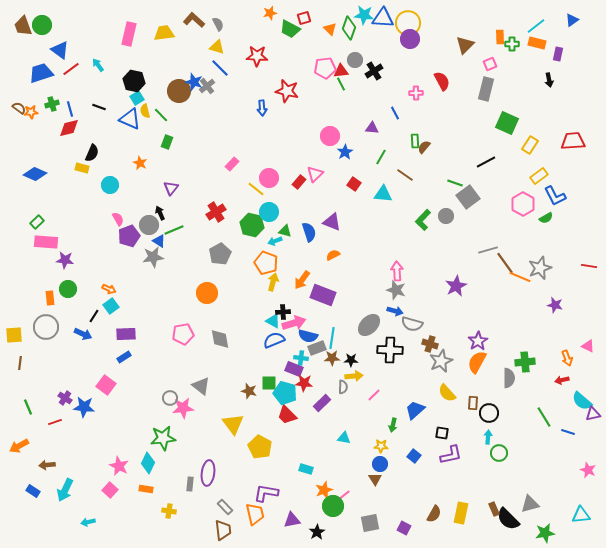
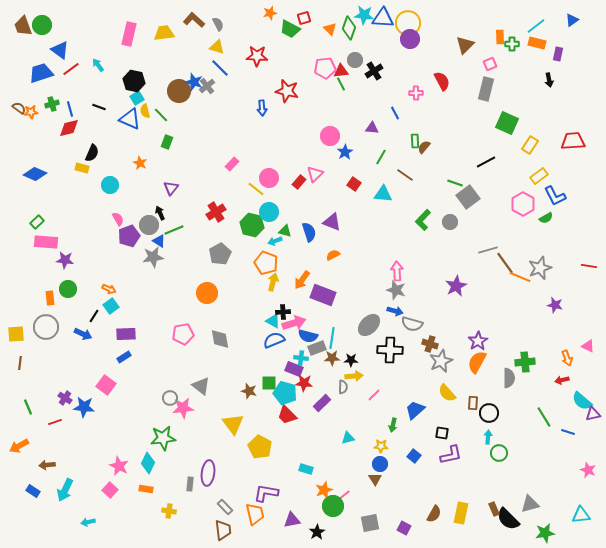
gray circle at (446, 216): moved 4 px right, 6 px down
yellow square at (14, 335): moved 2 px right, 1 px up
cyan triangle at (344, 438): moved 4 px right; rotated 24 degrees counterclockwise
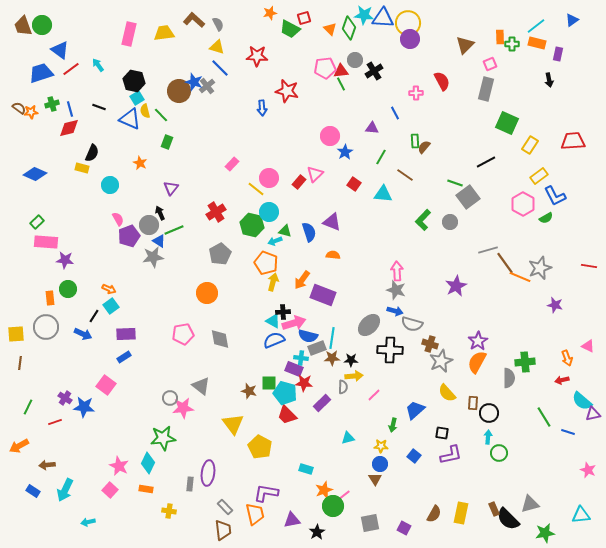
orange semicircle at (333, 255): rotated 32 degrees clockwise
green line at (28, 407): rotated 49 degrees clockwise
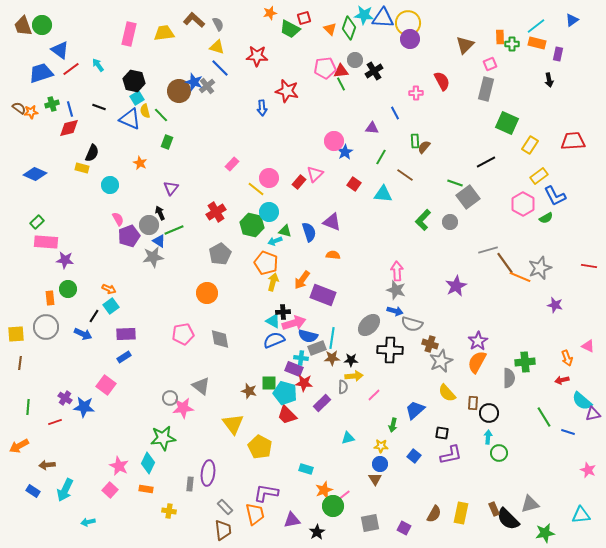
pink circle at (330, 136): moved 4 px right, 5 px down
green line at (28, 407): rotated 21 degrees counterclockwise
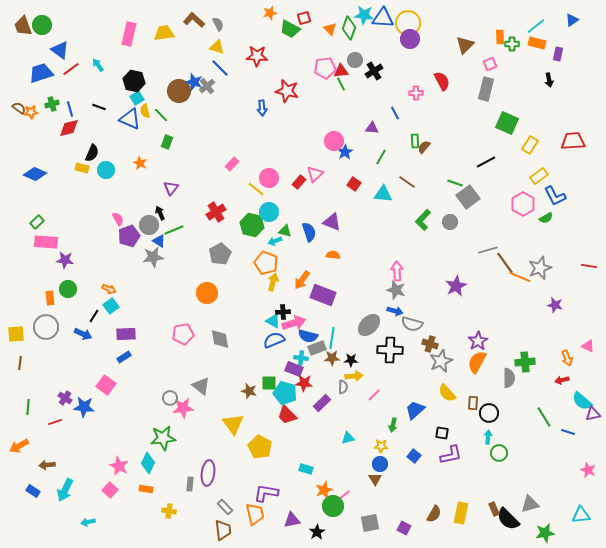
brown line at (405, 175): moved 2 px right, 7 px down
cyan circle at (110, 185): moved 4 px left, 15 px up
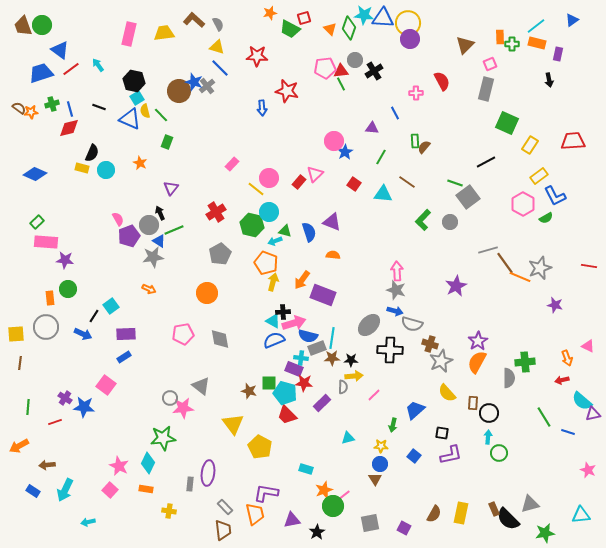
orange arrow at (109, 289): moved 40 px right
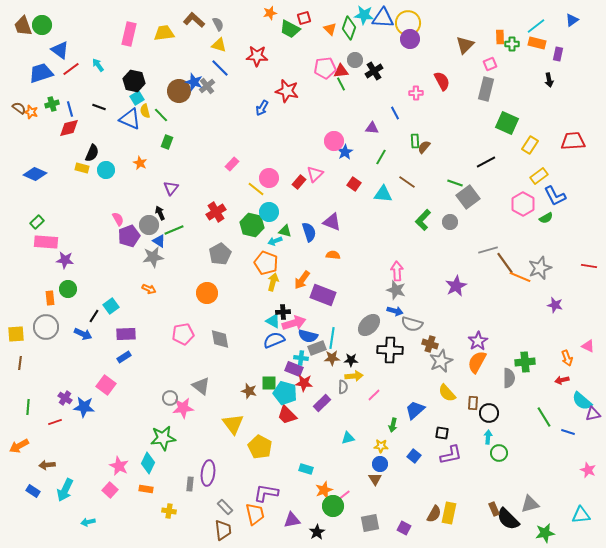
yellow triangle at (217, 47): moved 2 px right, 2 px up
blue arrow at (262, 108): rotated 35 degrees clockwise
orange star at (31, 112): rotated 24 degrees clockwise
yellow rectangle at (461, 513): moved 12 px left
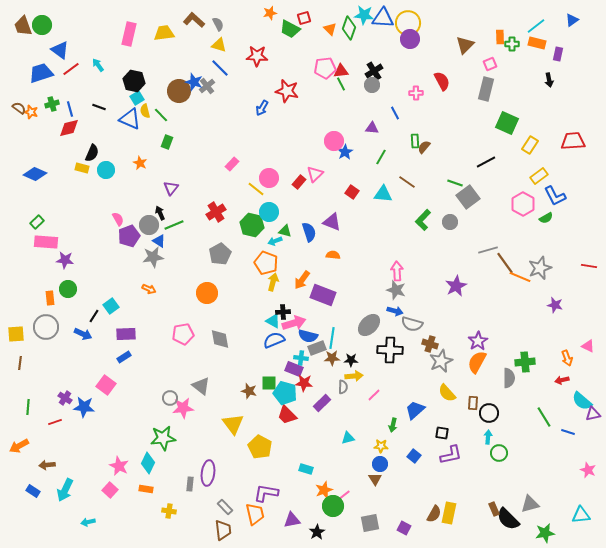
gray circle at (355, 60): moved 17 px right, 25 px down
red square at (354, 184): moved 2 px left, 8 px down
green line at (174, 230): moved 5 px up
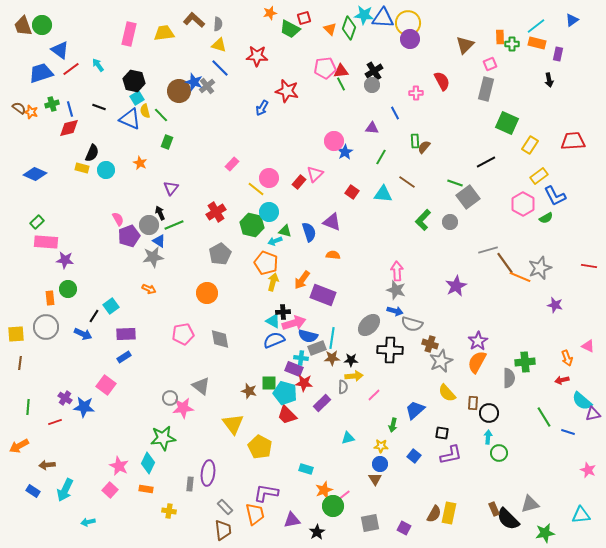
gray semicircle at (218, 24): rotated 32 degrees clockwise
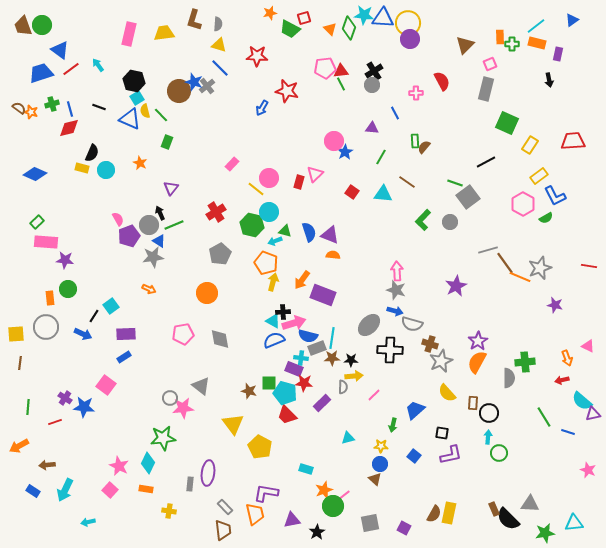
brown L-shape at (194, 20): rotated 115 degrees counterclockwise
red rectangle at (299, 182): rotated 24 degrees counterclockwise
purple triangle at (332, 222): moved 2 px left, 13 px down
brown triangle at (375, 479): rotated 16 degrees counterclockwise
gray triangle at (530, 504): rotated 18 degrees clockwise
cyan triangle at (581, 515): moved 7 px left, 8 px down
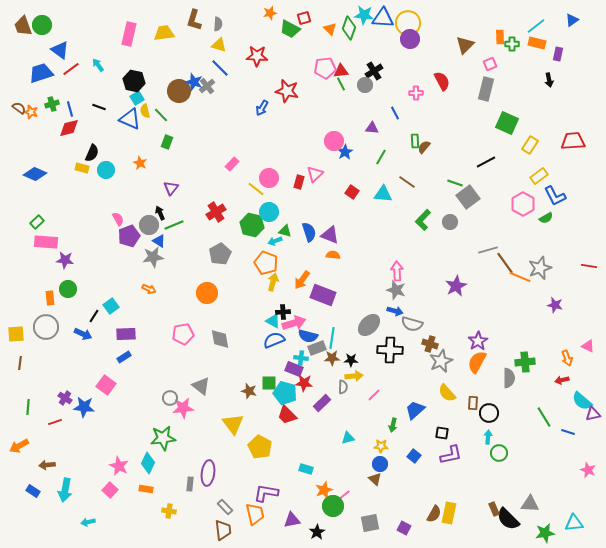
gray circle at (372, 85): moved 7 px left
cyan arrow at (65, 490): rotated 15 degrees counterclockwise
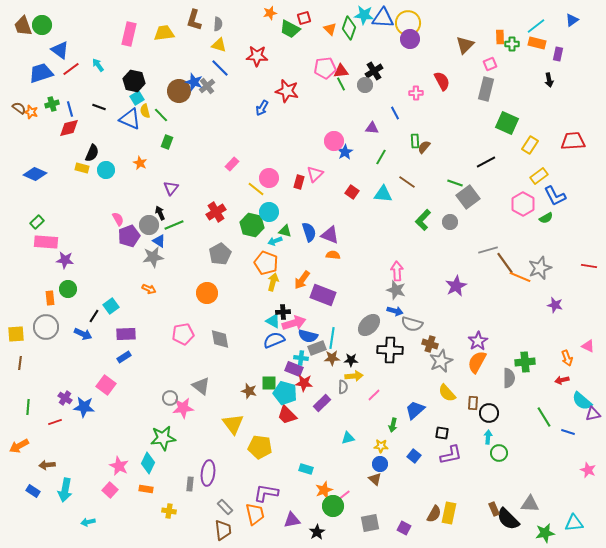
yellow pentagon at (260, 447): rotated 20 degrees counterclockwise
